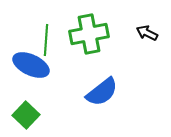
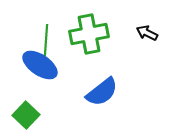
blue ellipse: moved 9 px right; rotated 9 degrees clockwise
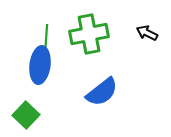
blue ellipse: rotated 63 degrees clockwise
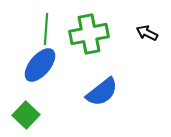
green line: moved 11 px up
blue ellipse: rotated 33 degrees clockwise
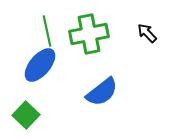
green line: moved 1 px right, 2 px down; rotated 16 degrees counterclockwise
black arrow: rotated 20 degrees clockwise
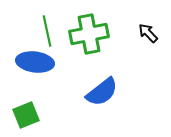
black arrow: moved 1 px right
blue ellipse: moved 5 px left, 3 px up; rotated 57 degrees clockwise
green square: rotated 24 degrees clockwise
